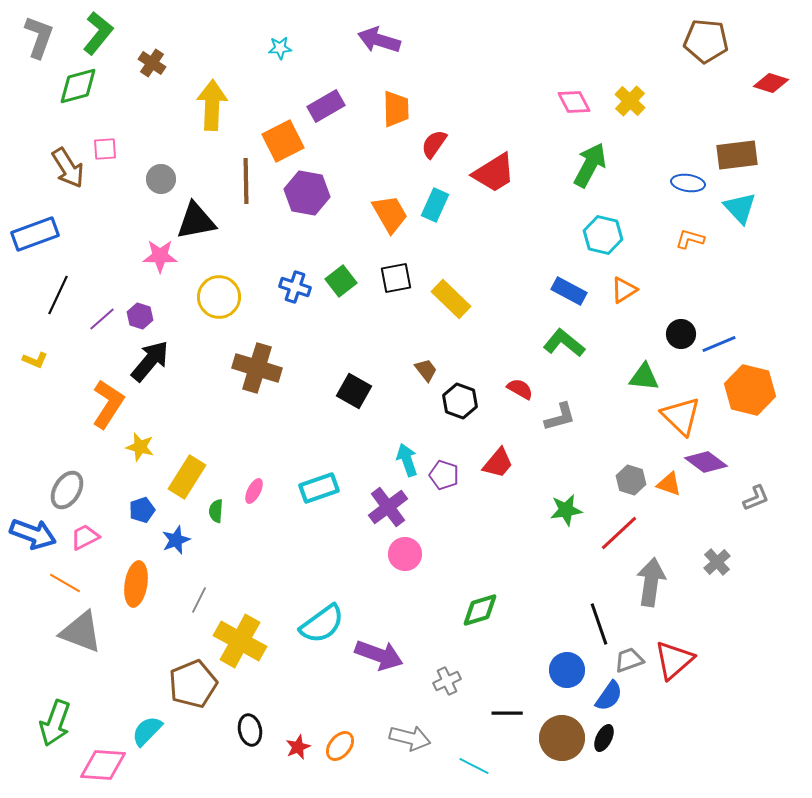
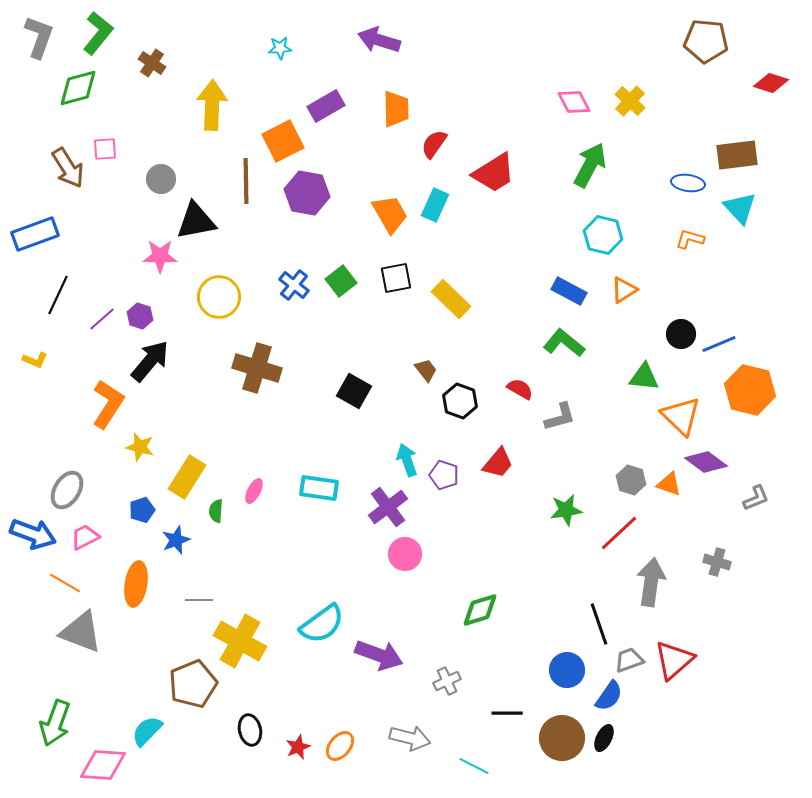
green diamond at (78, 86): moved 2 px down
blue cross at (295, 287): moved 1 px left, 2 px up; rotated 20 degrees clockwise
cyan rectangle at (319, 488): rotated 27 degrees clockwise
gray cross at (717, 562): rotated 32 degrees counterclockwise
gray line at (199, 600): rotated 64 degrees clockwise
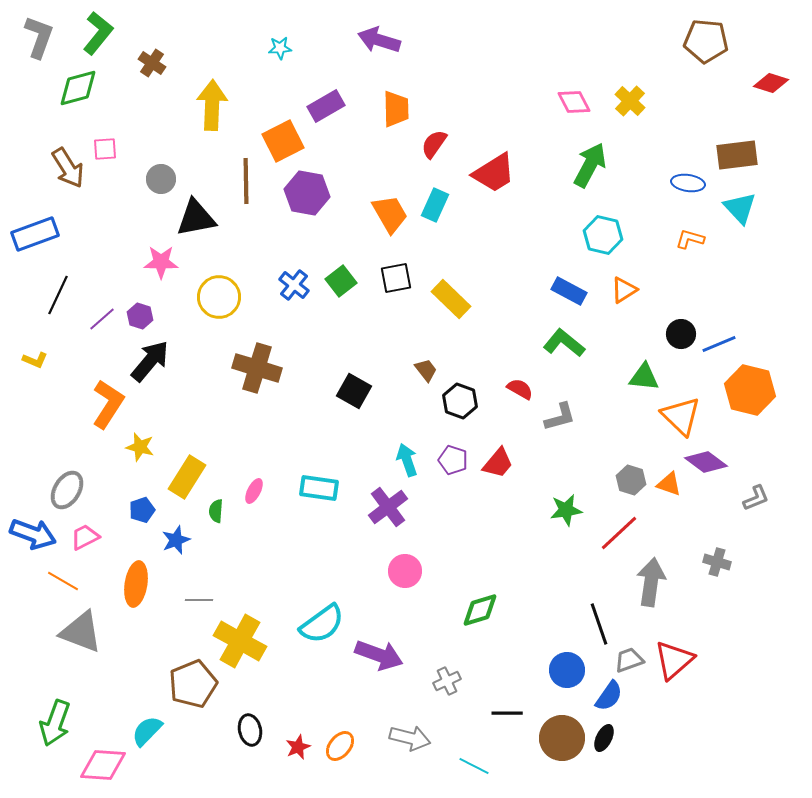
black triangle at (196, 221): moved 3 px up
pink star at (160, 256): moved 1 px right, 6 px down
purple pentagon at (444, 475): moved 9 px right, 15 px up
pink circle at (405, 554): moved 17 px down
orange line at (65, 583): moved 2 px left, 2 px up
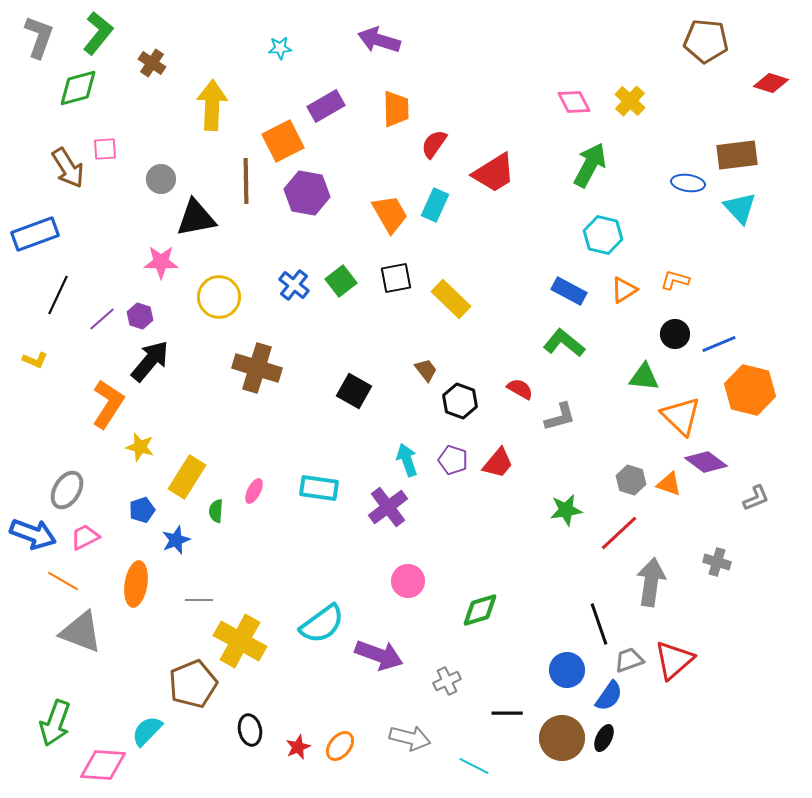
orange L-shape at (690, 239): moved 15 px left, 41 px down
black circle at (681, 334): moved 6 px left
pink circle at (405, 571): moved 3 px right, 10 px down
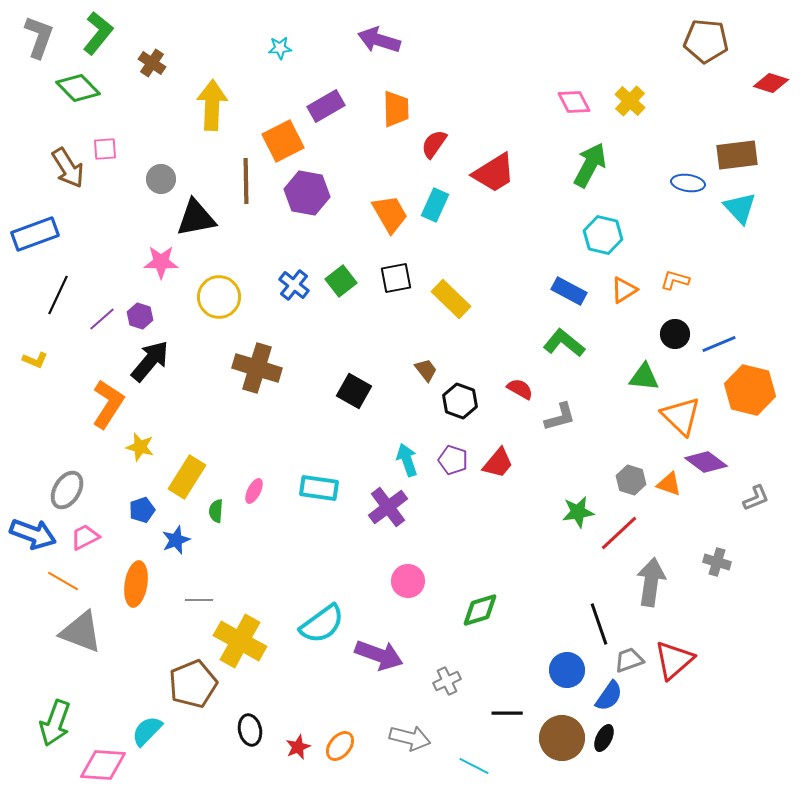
green diamond at (78, 88): rotated 60 degrees clockwise
green star at (566, 510): moved 12 px right, 2 px down
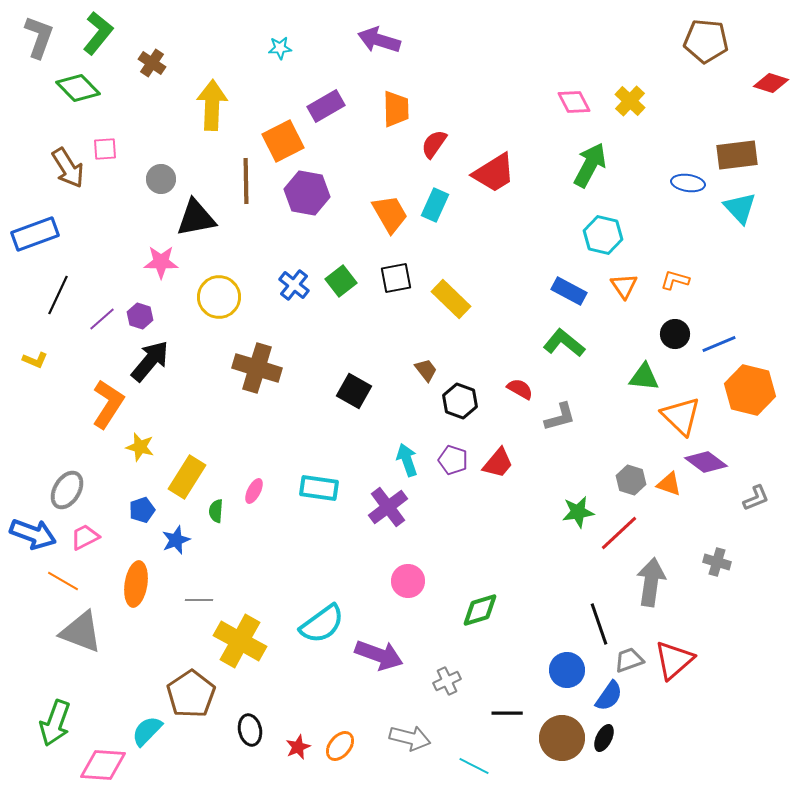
orange triangle at (624, 290): moved 4 px up; rotated 32 degrees counterclockwise
brown pentagon at (193, 684): moved 2 px left, 10 px down; rotated 12 degrees counterclockwise
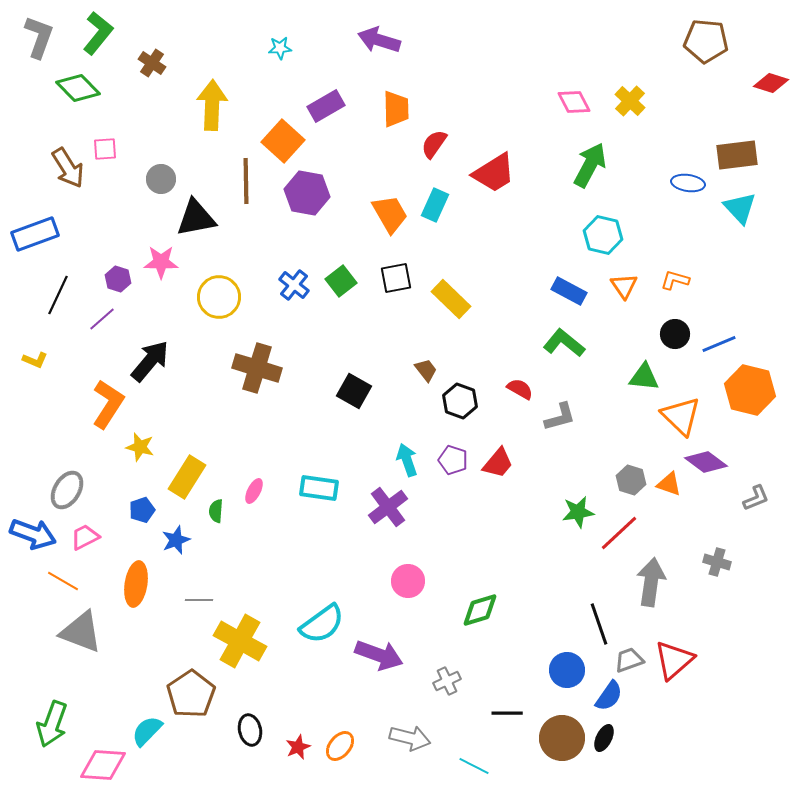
orange square at (283, 141): rotated 21 degrees counterclockwise
purple hexagon at (140, 316): moved 22 px left, 37 px up
green arrow at (55, 723): moved 3 px left, 1 px down
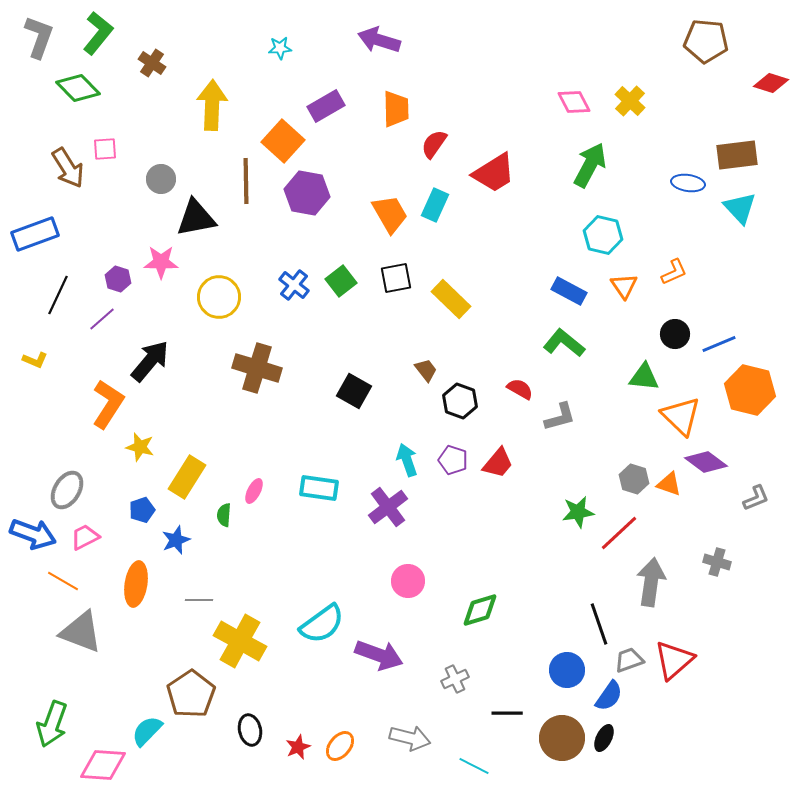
orange L-shape at (675, 280): moved 1 px left, 8 px up; rotated 140 degrees clockwise
gray hexagon at (631, 480): moved 3 px right, 1 px up
green semicircle at (216, 511): moved 8 px right, 4 px down
gray cross at (447, 681): moved 8 px right, 2 px up
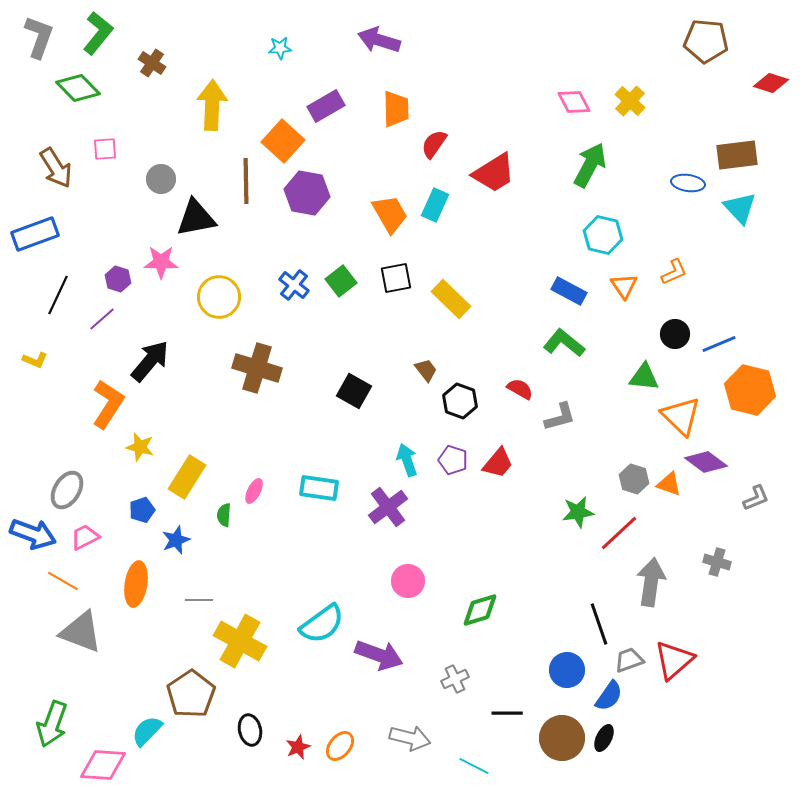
brown arrow at (68, 168): moved 12 px left
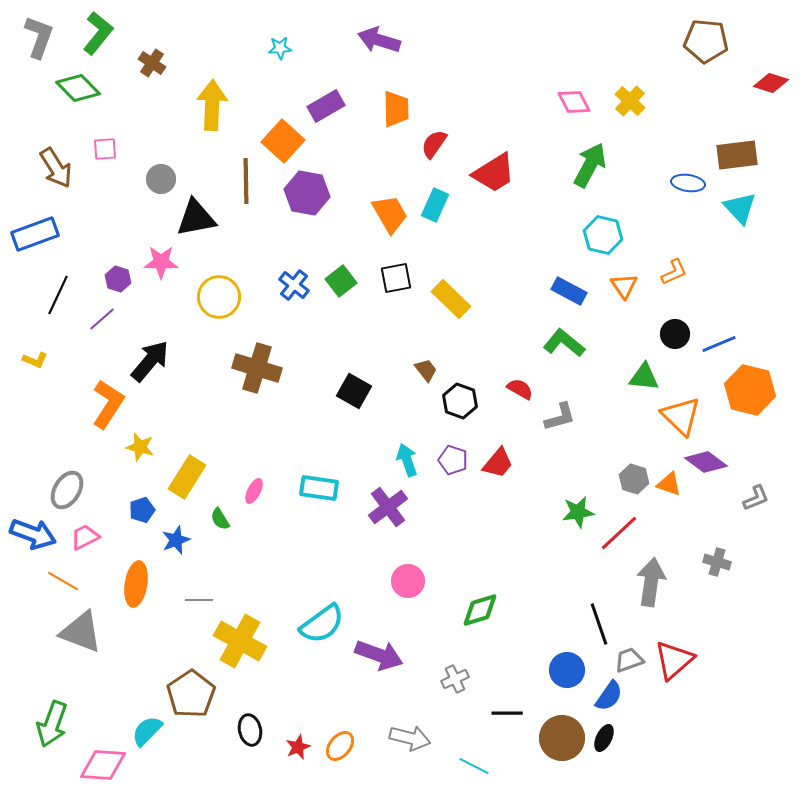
green semicircle at (224, 515): moved 4 px left, 4 px down; rotated 35 degrees counterclockwise
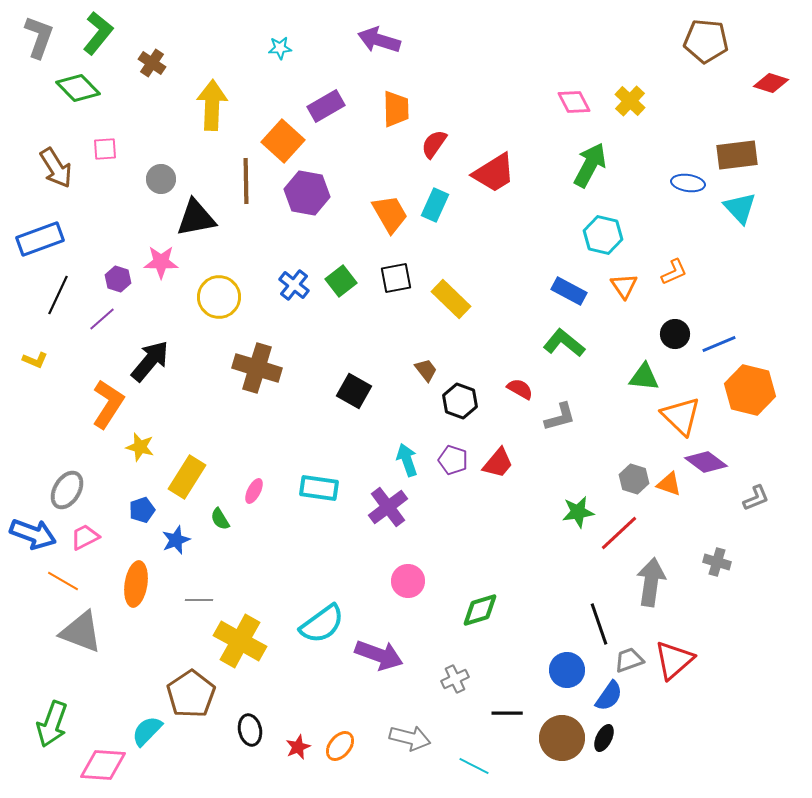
blue rectangle at (35, 234): moved 5 px right, 5 px down
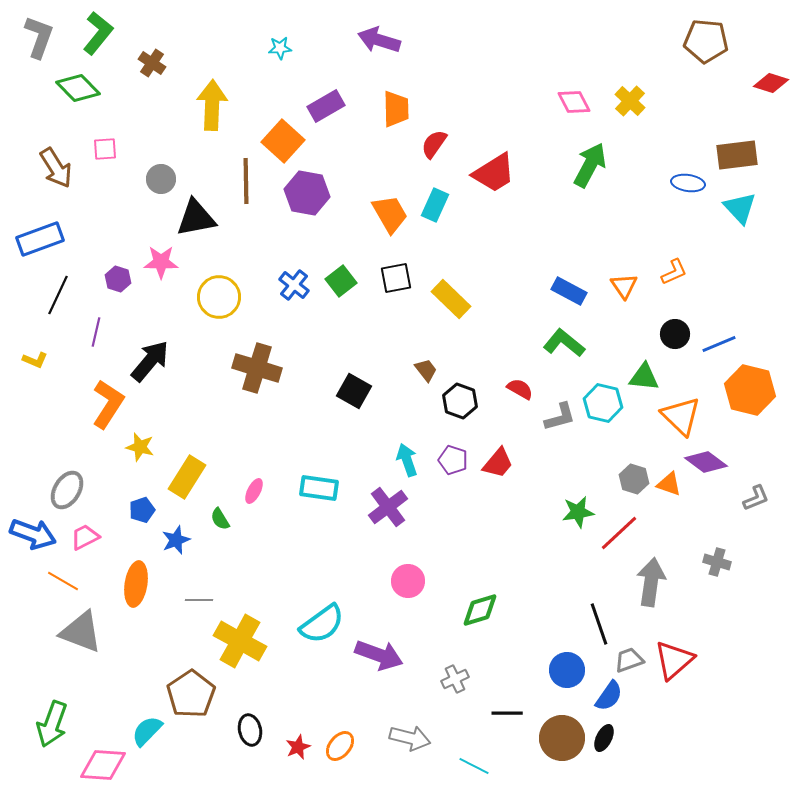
cyan hexagon at (603, 235): moved 168 px down
purple line at (102, 319): moved 6 px left, 13 px down; rotated 36 degrees counterclockwise
